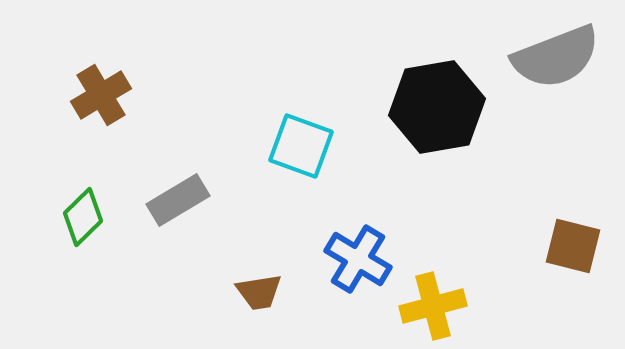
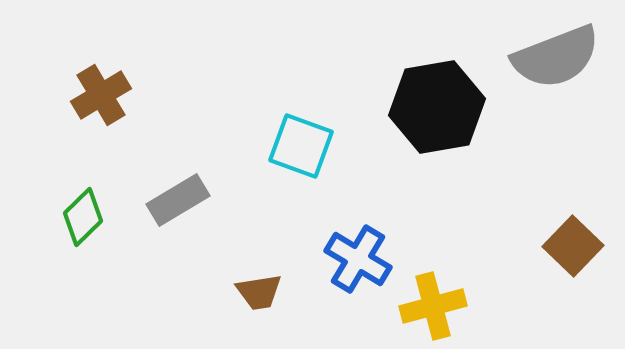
brown square: rotated 30 degrees clockwise
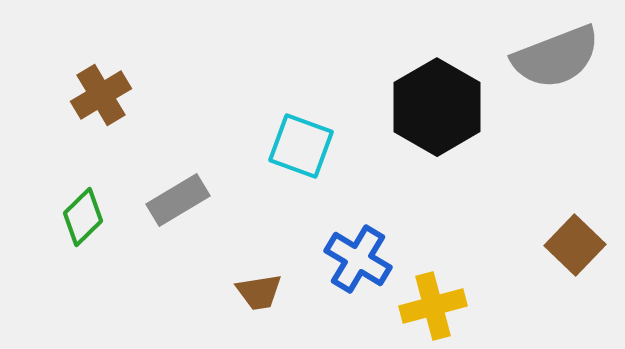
black hexagon: rotated 20 degrees counterclockwise
brown square: moved 2 px right, 1 px up
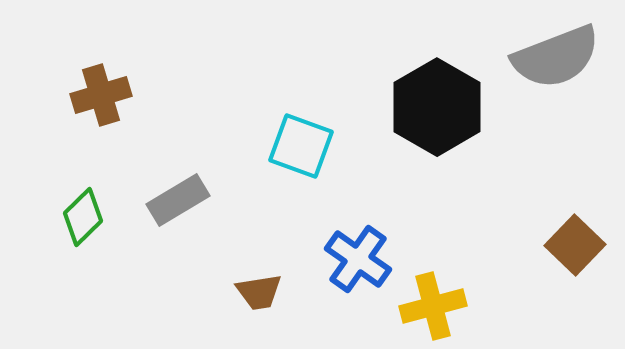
brown cross: rotated 14 degrees clockwise
blue cross: rotated 4 degrees clockwise
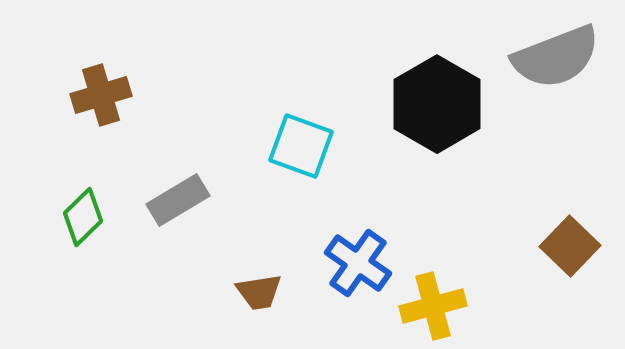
black hexagon: moved 3 px up
brown square: moved 5 px left, 1 px down
blue cross: moved 4 px down
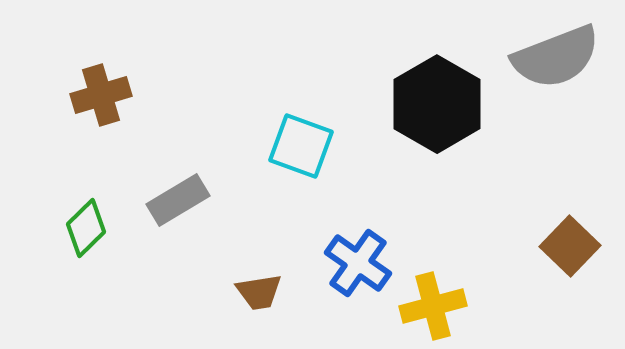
green diamond: moved 3 px right, 11 px down
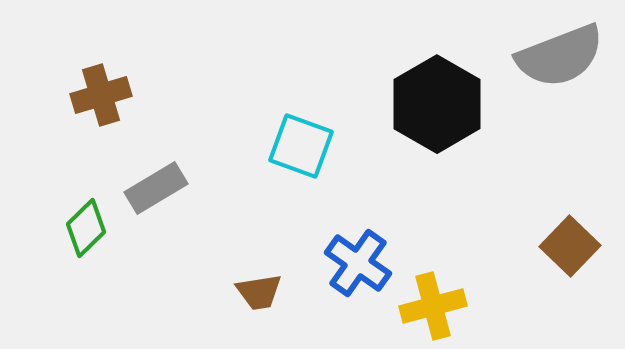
gray semicircle: moved 4 px right, 1 px up
gray rectangle: moved 22 px left, 12 px up
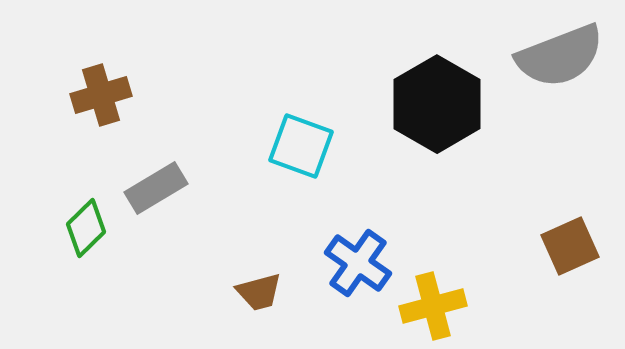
brown square: rotated 22 degrees clockwise
brown trapezoid: rotated 6 degrees counterclockwise
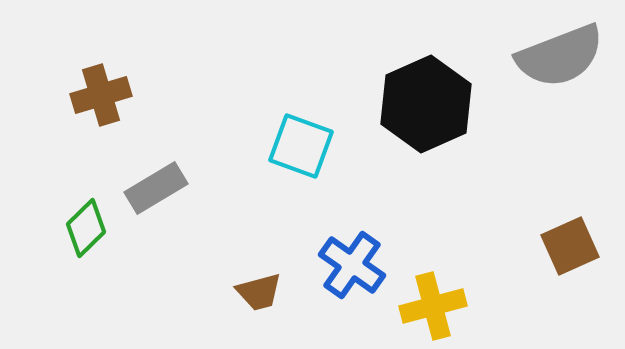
black hexagon: moved 11 px left; rotated 6 degrees clockwise
blue cross: moved 6 px left, 2 px down
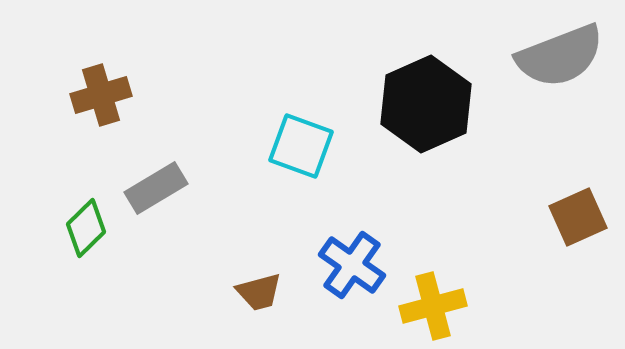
brown square: moved 8 px right, 29 px up
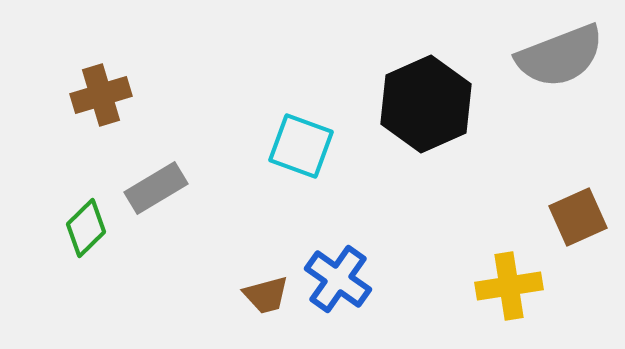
blue cross: moved 14 px left, 14 px down
brown trapezoid: moved 7 px right, 3 px down
yellow cross: moved 76 px right, 20 px up; rotated 6 degrees clockwise
